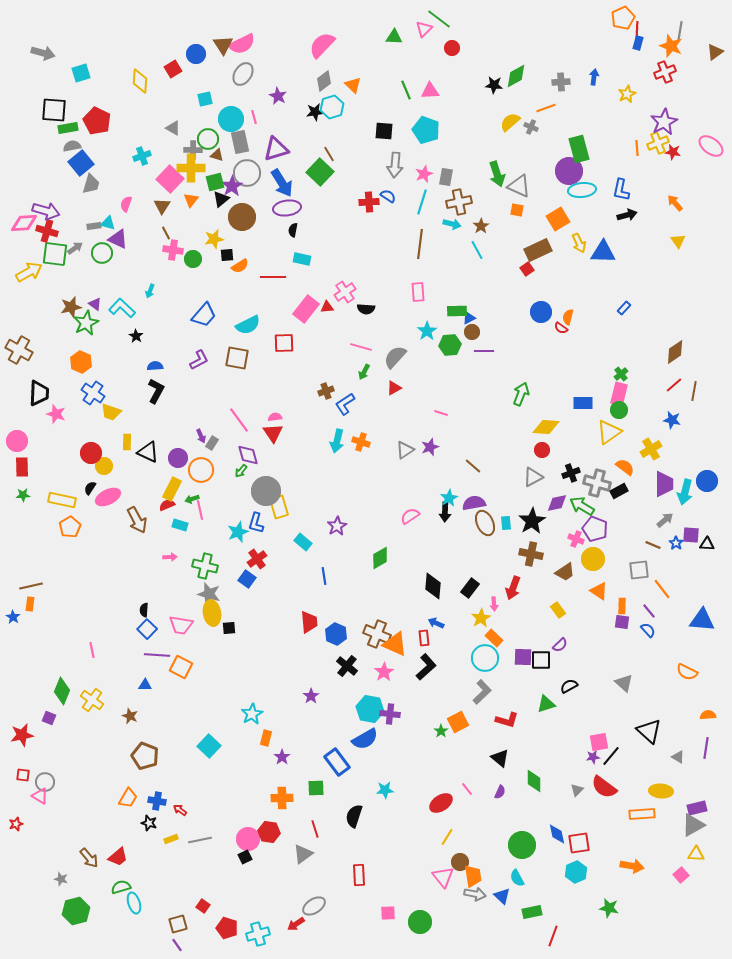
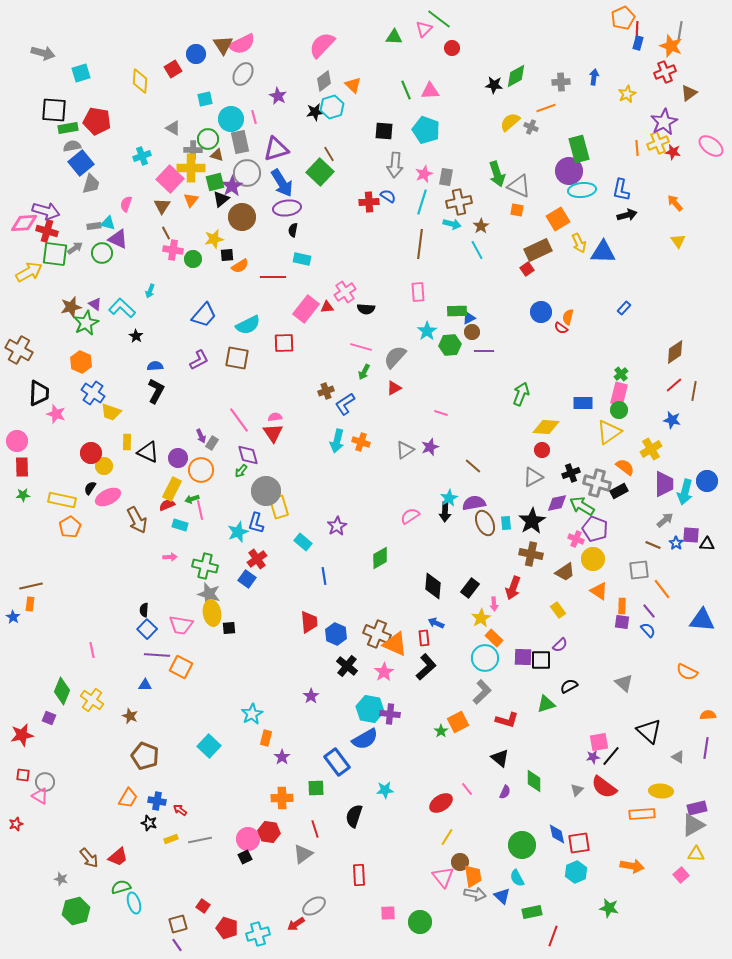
brown triangle at (715, 52): moved 26 px left, 41 px down
red pentagon at (97, 121): rotated 16 degrees counterclockwise
purple semicircle at (500, 792): moved 5 px right
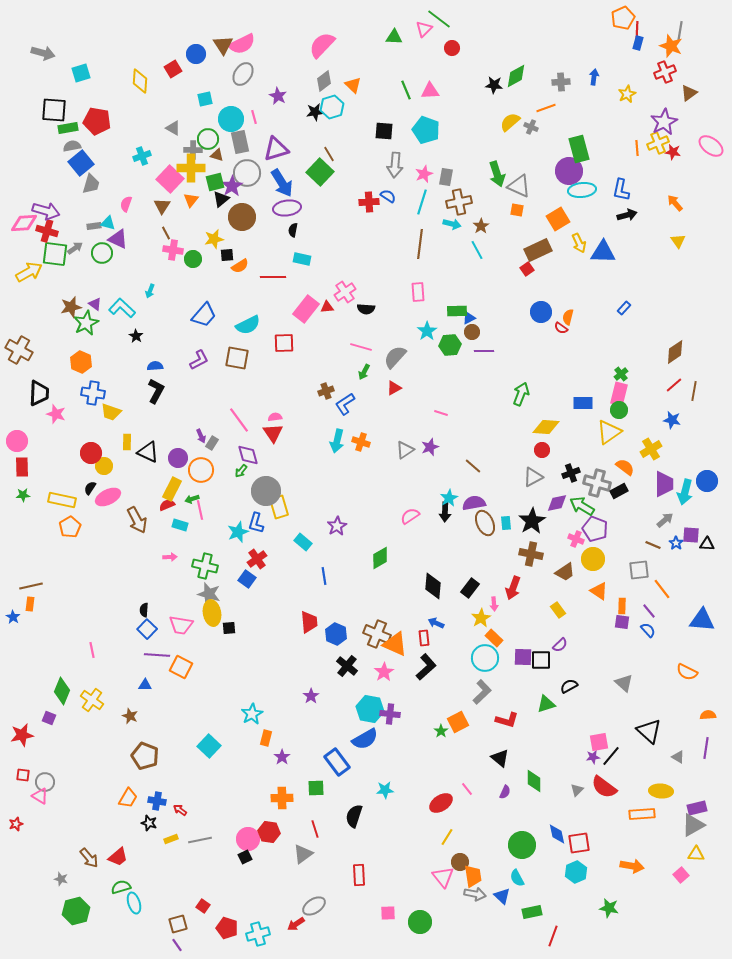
blue cross at (93, 393): rotated 25 degrees counterclockwise
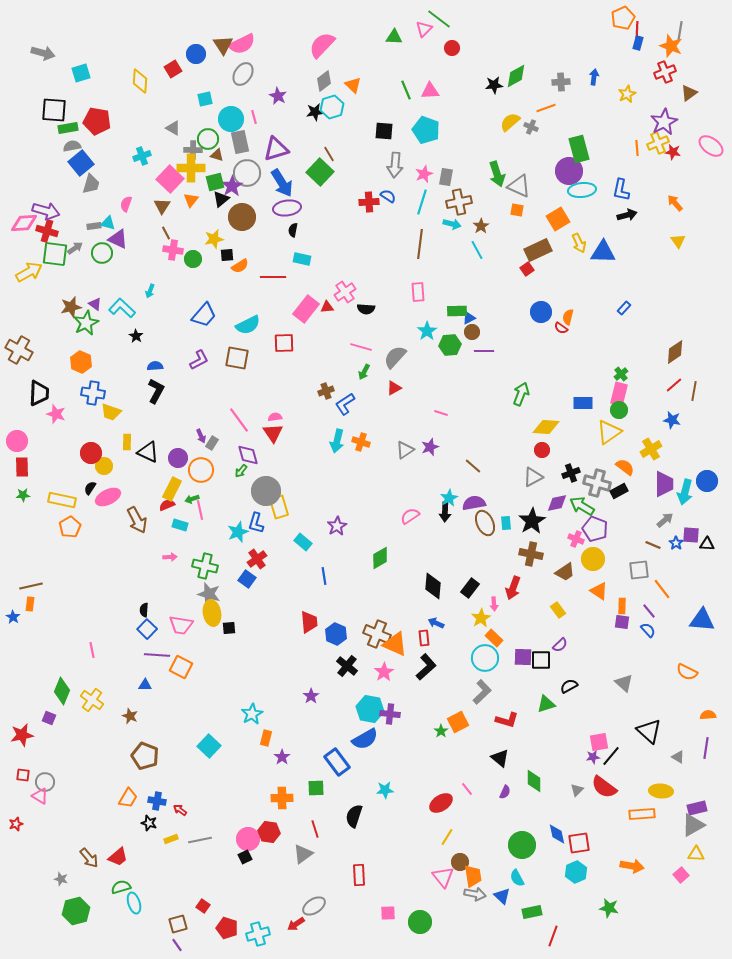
black star at (494, 85): rotated 12 degrees counterclockwise
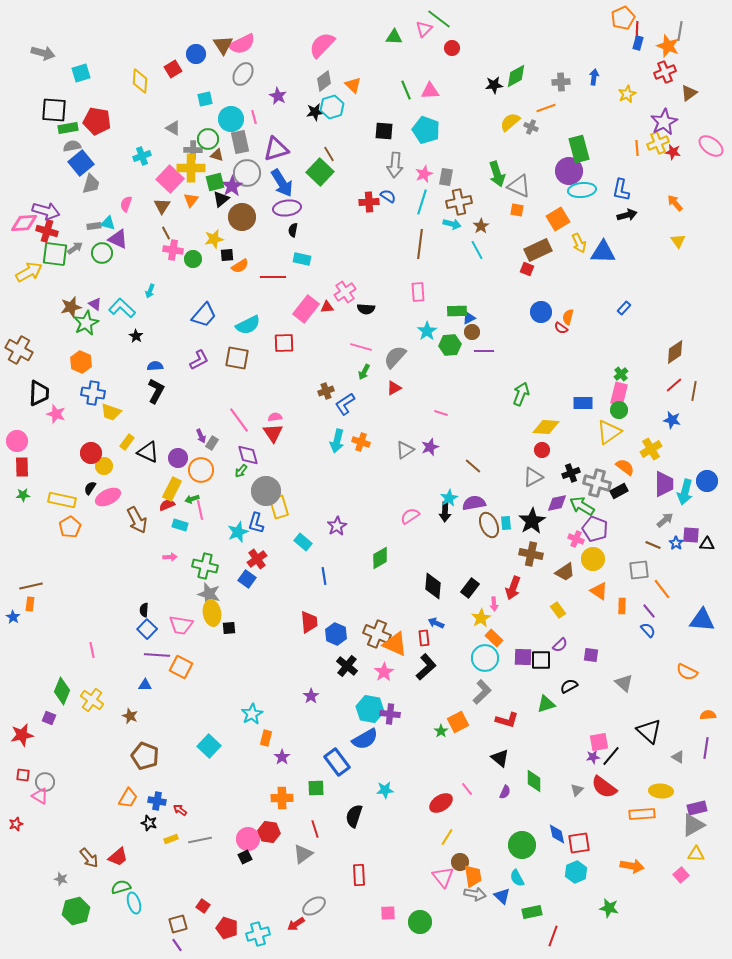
orange star at (671, 46): moved 3 px left
red square at (527, 269): rotated 32 degrees counterclockwise
yellow rectangle at (127, 442): rotated 35 degrees clockwise
brown ellipse at (485, 523): moved 4 px right, 2 px down
purple square at (622, 622): moved 31 px left, 33 px down
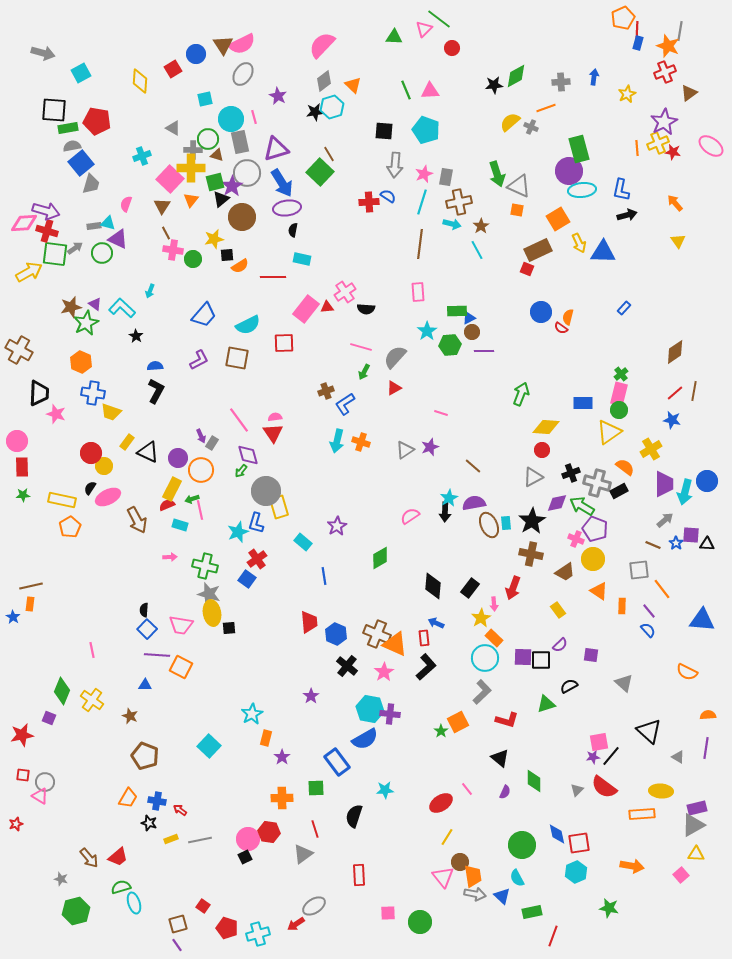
cyan square at (81, 73): rotated 12 degrees counterclockwise
red line at (674, 385): moved 1 px right, 8 px down
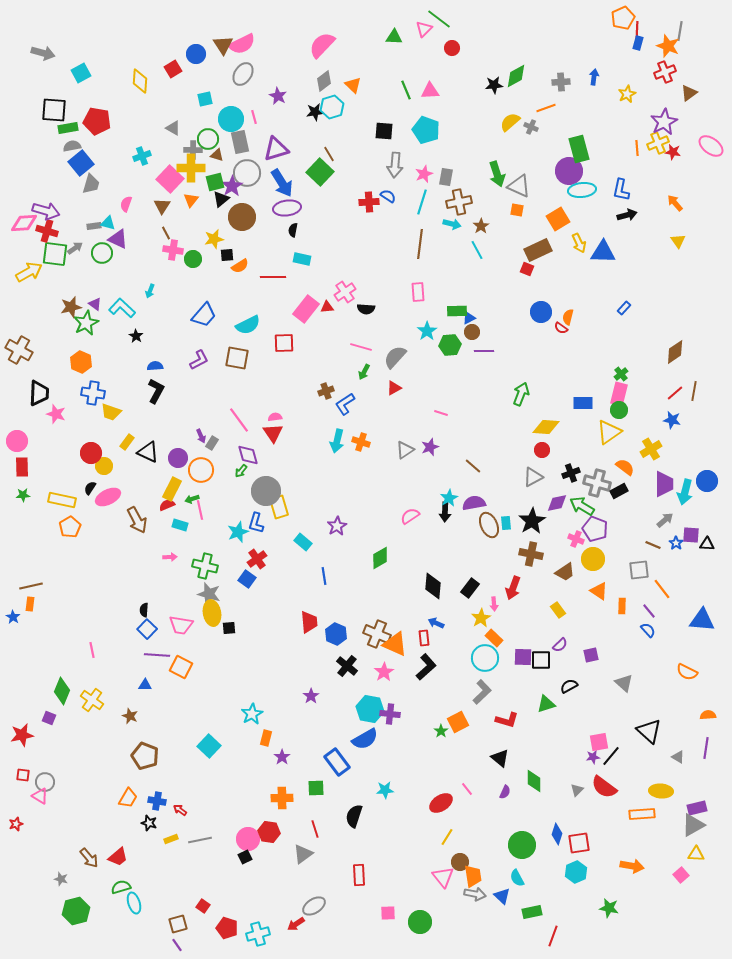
purple square at (591, 655): rotated 21 degrees counterclockwise
blue diamond at (557, 834): rotated 30 degrees clockwise
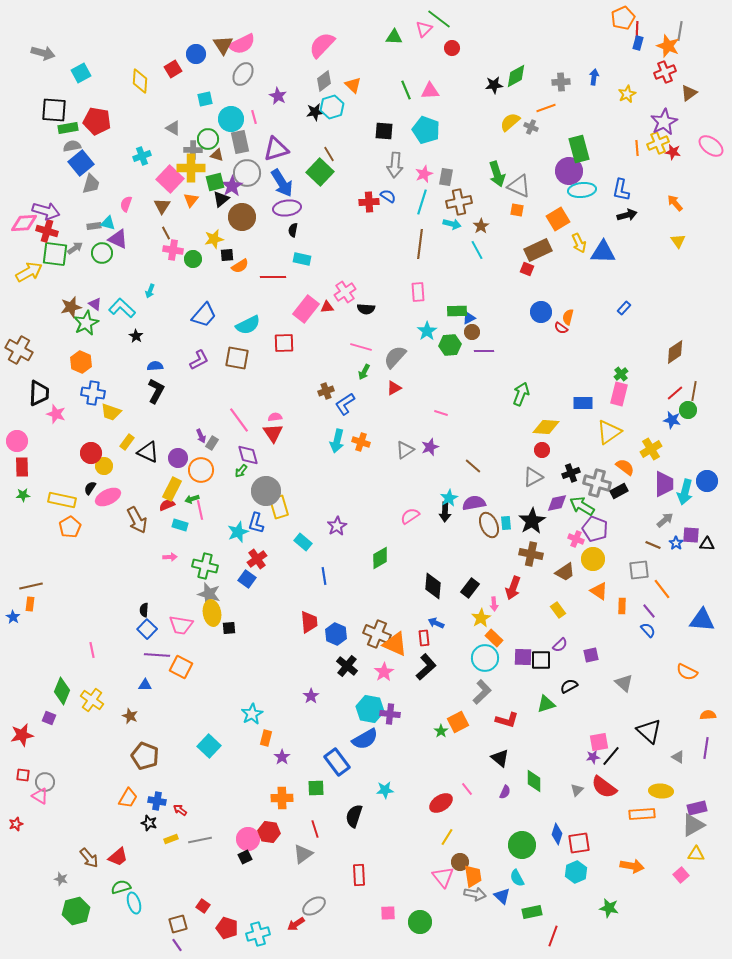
green circle at (619, 410): moved 69 px right
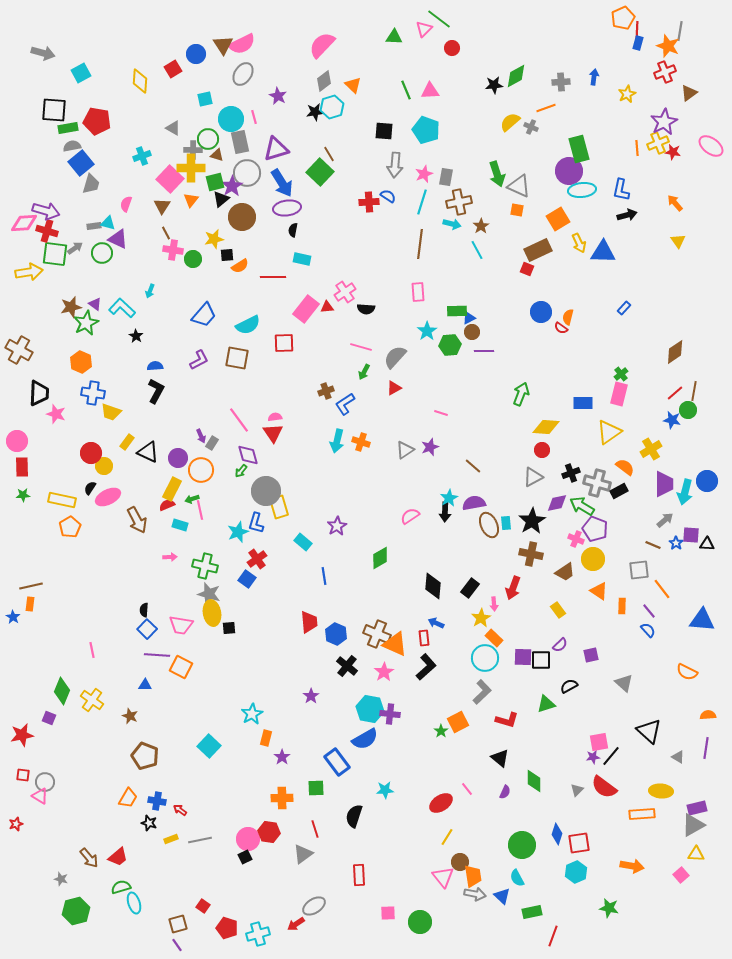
yellow arrow at (29, 272): rotated 20 degrees clockwise
